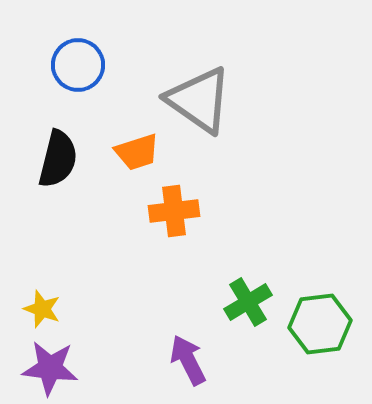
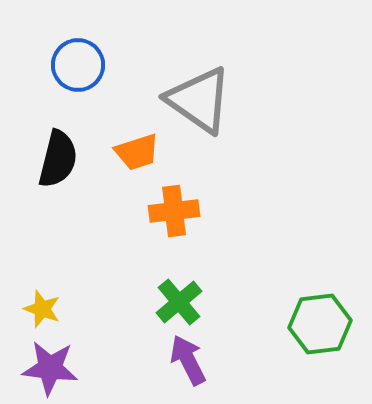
green cross: moved 69 px left; rotated 9 degrees counterclockwise
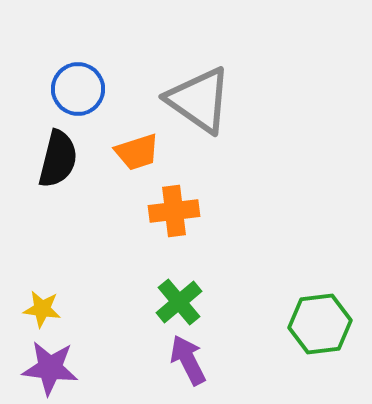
blue circle: moved 24 px down
yellow star: rotated 12 degrees counterclockwise
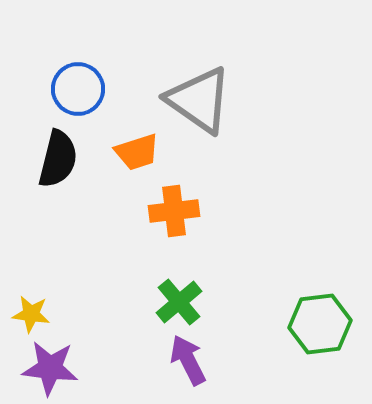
yellow star: moved 11 px left, 5 px down
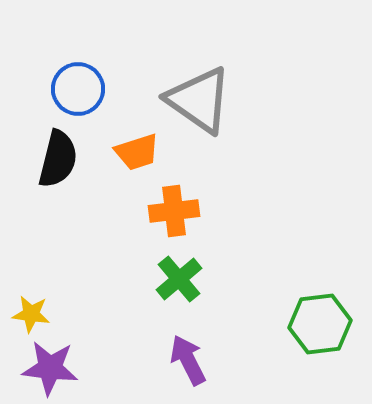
green cross: moved 23 px up
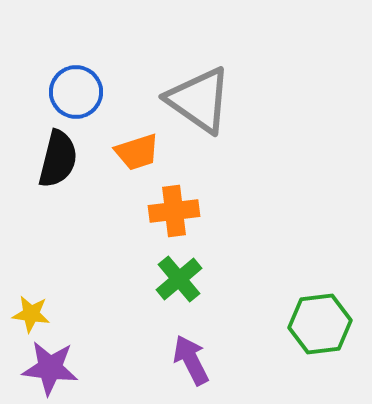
blue circle: moved 2 px left, 3 px down
purple arrow: moved 3 px right
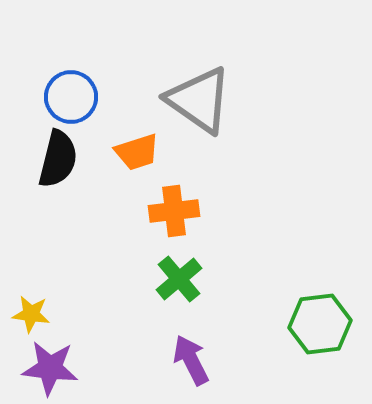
blue circle: moved 5 px left, 5 px down
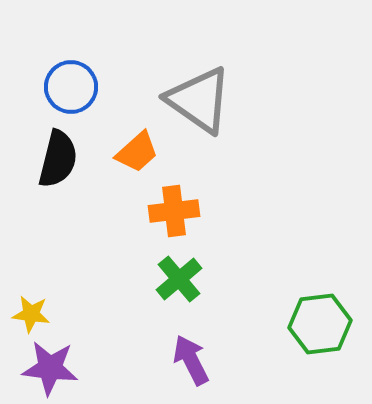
blue circle: moved 10 px up
orange trapezoid: rotated 24 degrees counterclockwise
